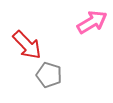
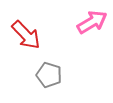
red arrow: moved 1 px left, 10 px up
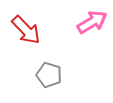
red arrow: moved 5 px up
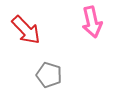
pink arrow: rotated 108 degrees clockwise
